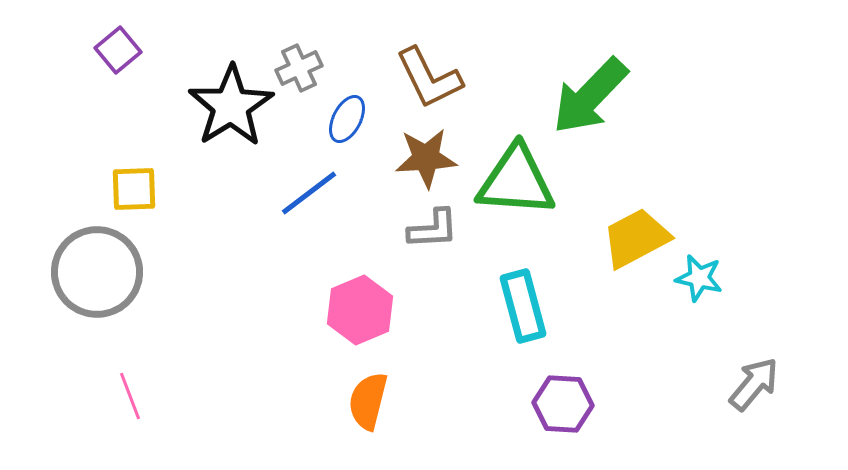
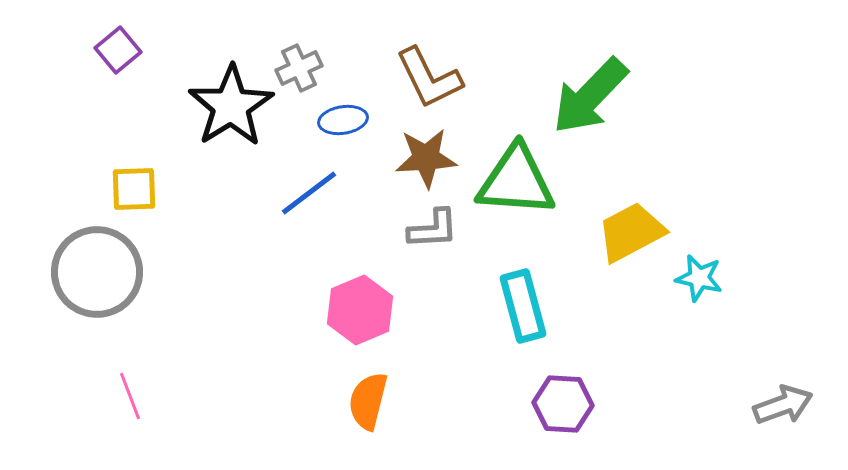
blue ellipse: moved 4 px left, 1 px down; rotated 54 degrees clockwise
yellow trapezoid: moved 5 px left, 6 px up
gray arrow: moved 29 px right, 21 px down; rotated 30 degrees clockwise
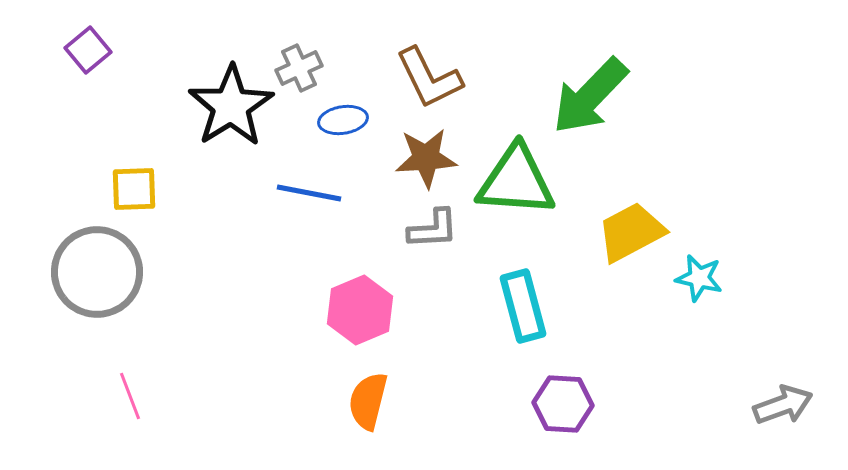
purple square: moved 30 px left
blue line: rotated 48 degrees clockwise
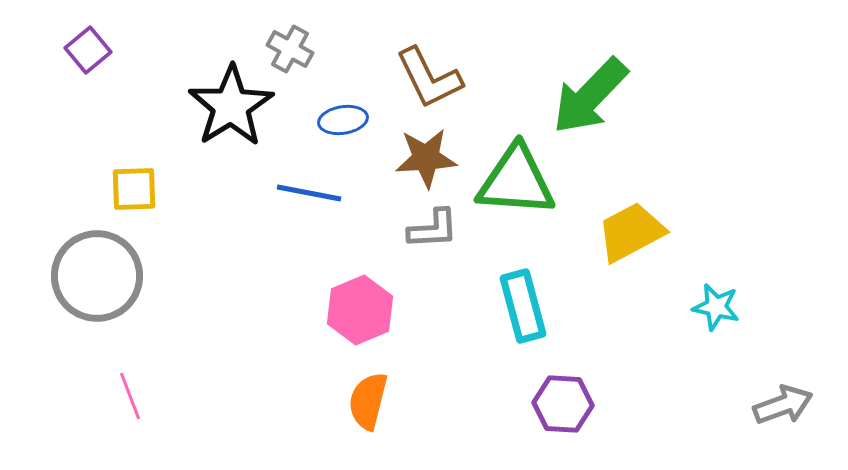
gray cross: moved 9 px left, 19 px up; rotated 36 degrees counterclockwise
gray circle: moved 4 px down
cyan star: moved 17 px right, 29 px down
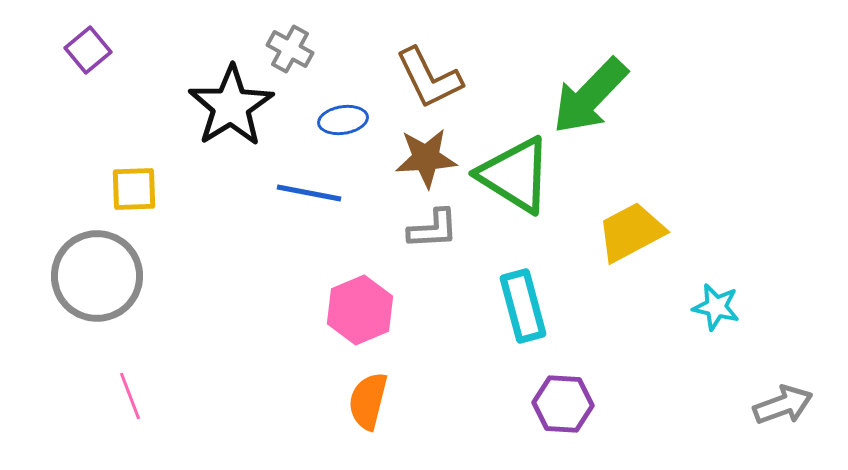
green triangle: moved 1 px left, 6 px up; rotated 28 degrees clockwise
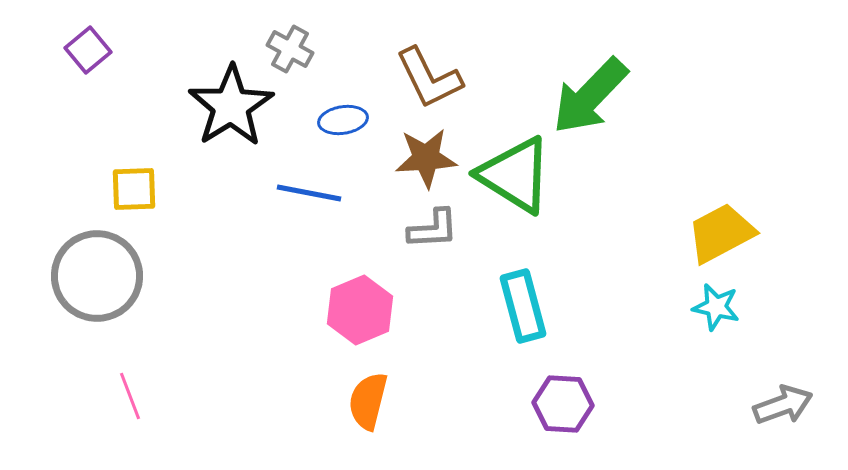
yellow trapezoid: moved 90 px right, 1 px down
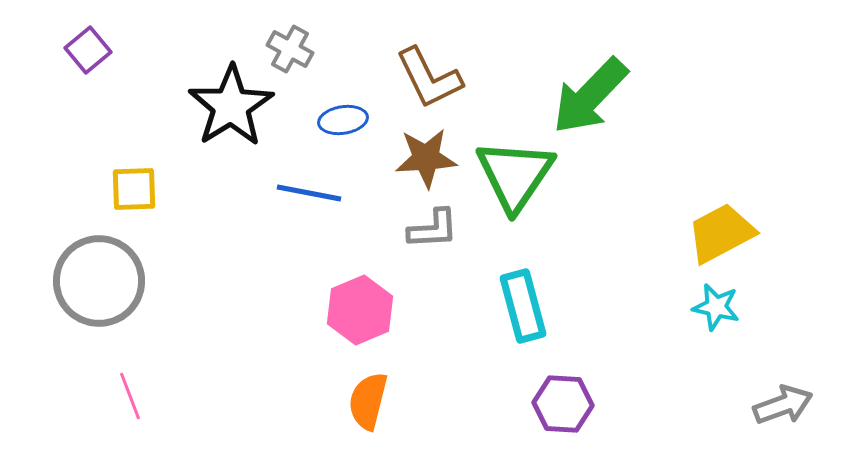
green triangle: rotated 32 degrees clockwise
gray circle: moved 2 px right, 5 px down
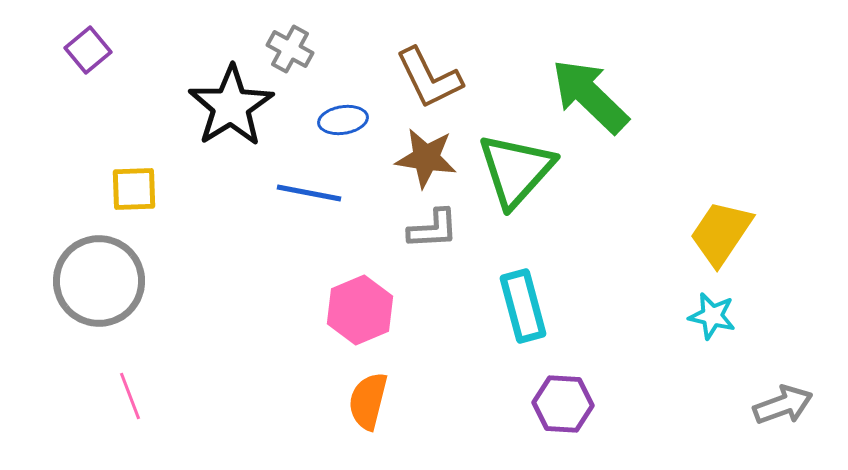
green arrow: rotated 90 degrees clockwise
brown star: rotated 12 degrees clockwise
green triangle: moved 1 px right, 5 px up; rotated 8 degrees clockwise
yellow trapezoid: rotated 28 degrees counterclockwise
cyan star: moved 4 px left, 9 px down
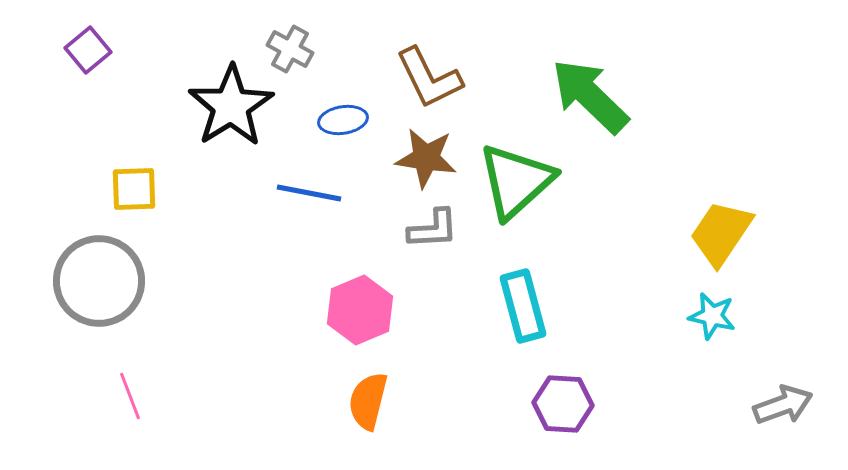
green triangle: moved 11 px down; rotated 6 degrees clockwise
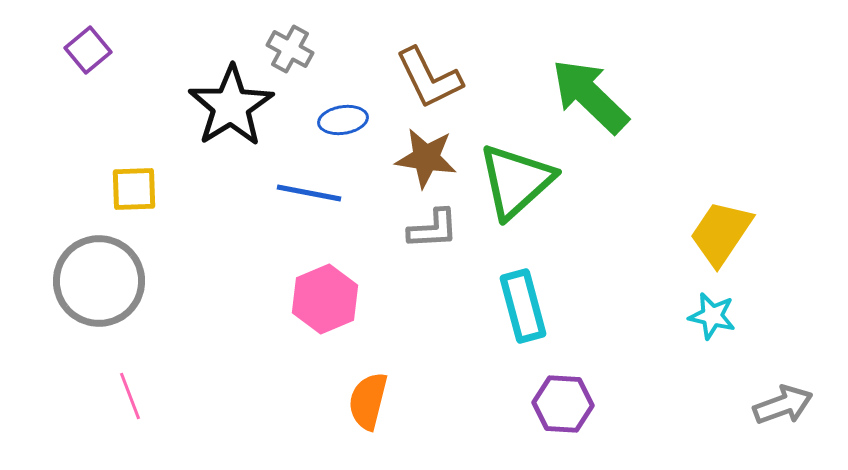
pink hexagon: moved 35 px left, 11 px up
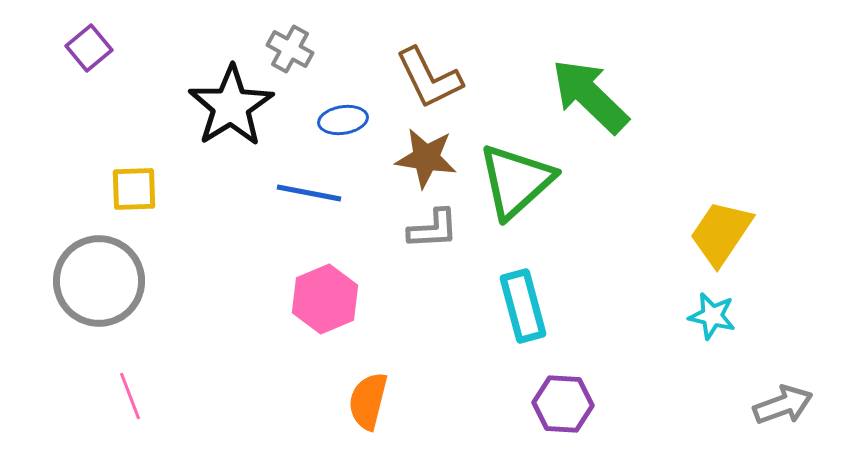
purple square: moved 1 px right, 2 px up
